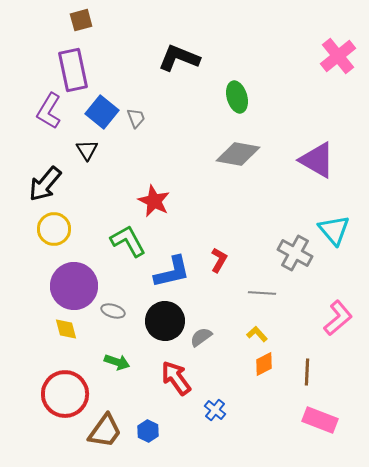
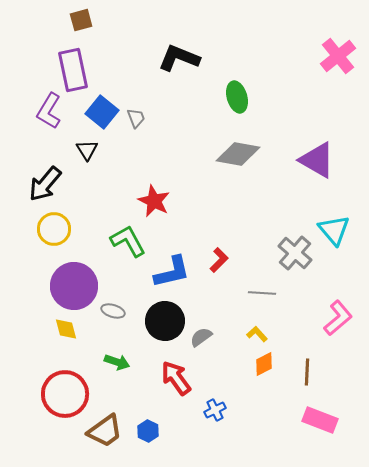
gray cross: rotated 12 degrees clockwise
red L-shape: rotated 15 degrees clockwise
blue cross: rotated 25 degrees clockwise
brown trapezoid: rotated 18 degrees clockwise
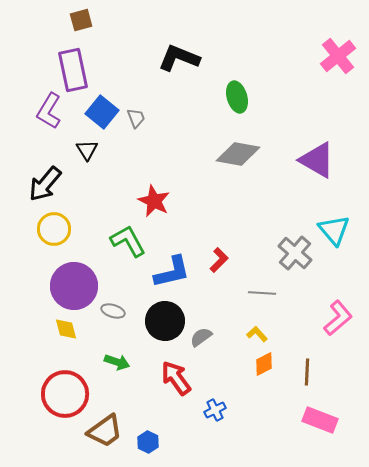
blue hexagon: moved 11 px down
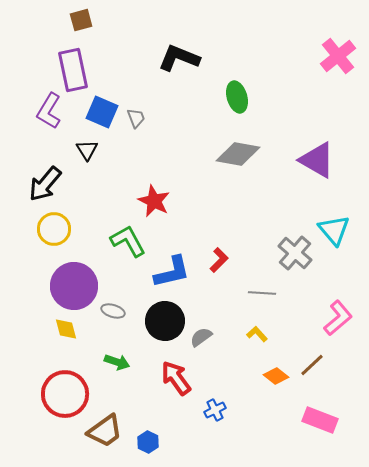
blue square: rotated 16 degrees counterclockwise
orange diamond: moved 12 px right, 12 px down; rotated 65 degrees clockwise
brown line: moved 5 px right, 7 px up; rotated 44 degrees clockwise
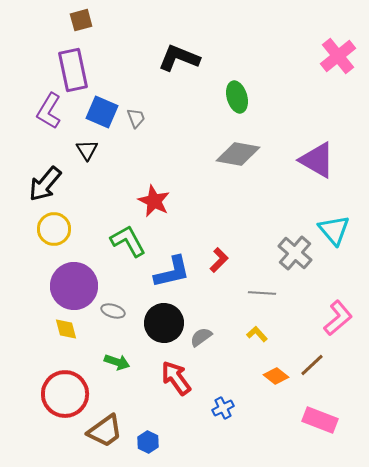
black circle: moved 1 px left, 2 px down
blue cross: moved 8 px right, 2 px up
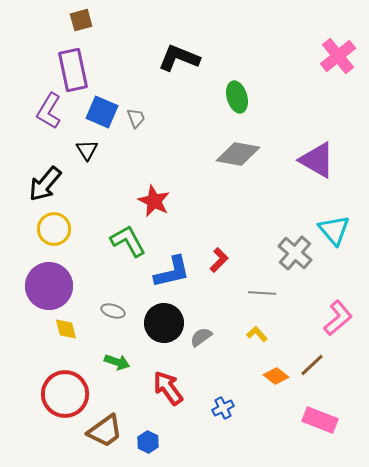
purple circle: moved 25 px left
red arrow: moved 8 px left, 10 px down
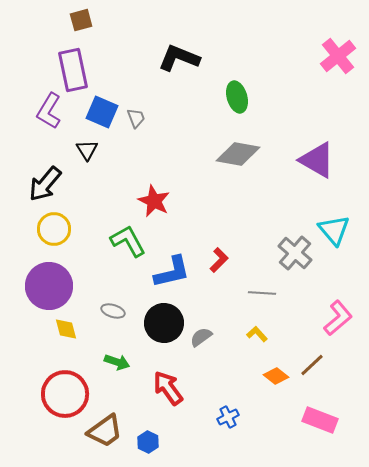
blue cross: moved 5 px right, 9 px down
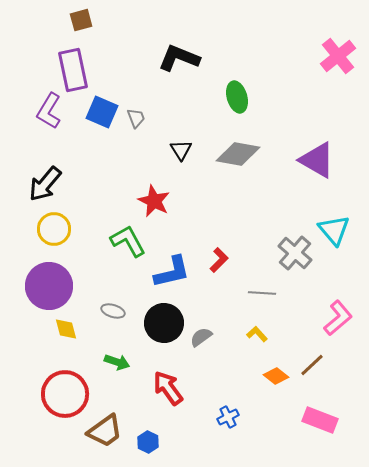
black triangle: moved 94 px right
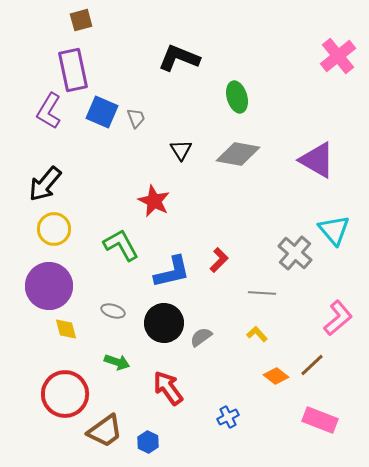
green L-shape: moved 7 px left, 4 px down
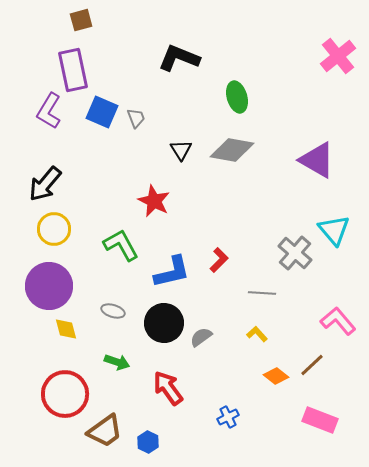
gray diamond: moved 6 px left, 4 px up
pink L-shape: moved 3 px down; rotated 90 degrees counterclockwise
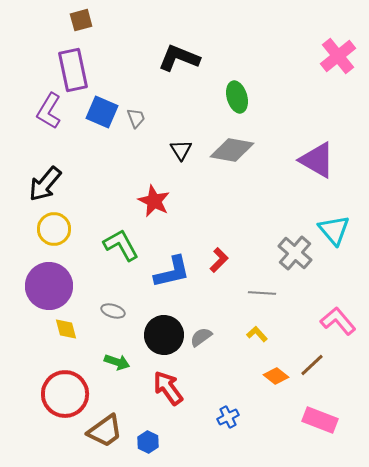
black circle: moved 12 px down
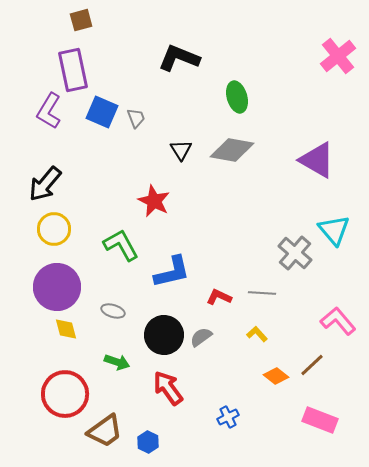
red L-shape: moved 37 px down; rotated 110 degrees counterclockwise
purple circle: moved 8 px right, 1 px down
